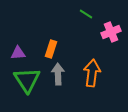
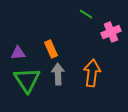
orange rectangle: rotated 42 degrees counterclockwise
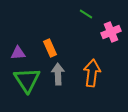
orange rectangle: moved 1 px left, 1 px up
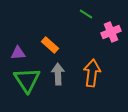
orange rectangle: moved 3 px up; rotated 24 degrees counterclockwise
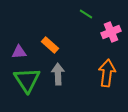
purple triangle: moved 1 px right, 1 px up
orange arrow: moved 15 px right
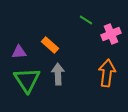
green line: moved 6 px down
pink cross: moved 2 px down
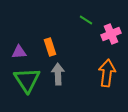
orange rectangle: moved 2 px down; rotated 30 degrees clockwise
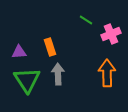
orange arrow: rotated 8 degrees counterclockwise
